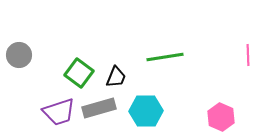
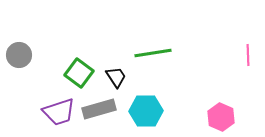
green line: moved 12 px left, 4 px up
black trapezoid: rotated 55 degrees counterclockwise
gray rectangle: moved 1 px down
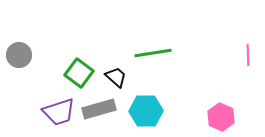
black trapezoid: rotated 15 degrees counterclockwise
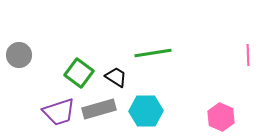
black trapezoid: rotated 10 degrees counterclockwise
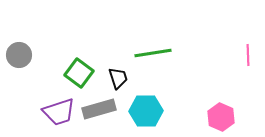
black trapezoid: moved 2 px right, 1 px down; rotated 40 degrees clockwise
